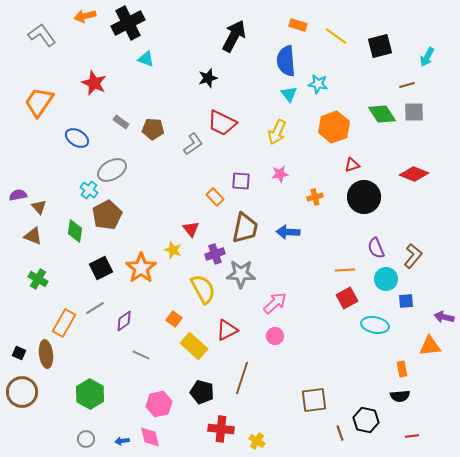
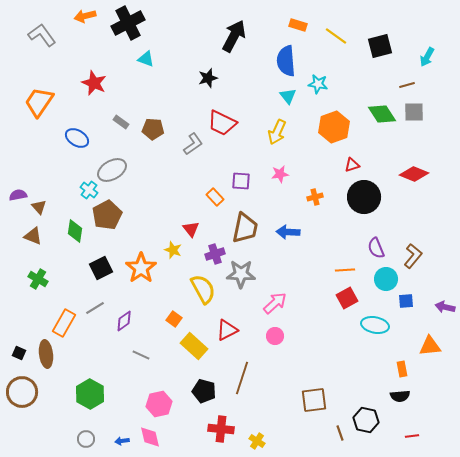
cyan triangle at (289, 94): moved 1 px left, 2 px down
purple arrow at (444, 317): moved 1 px right, 10 px up
black pentagon at (202, 392): moved 2 px right, 1 px up
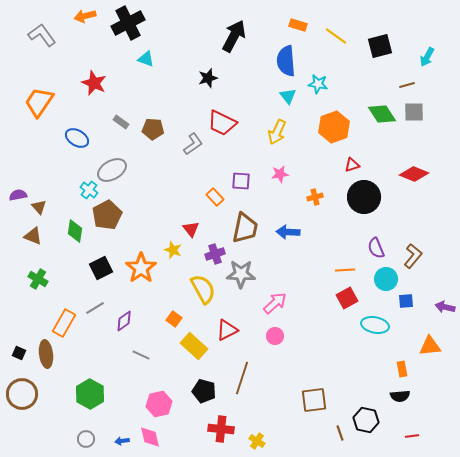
brown circle at (22, 392): moved 2 px down
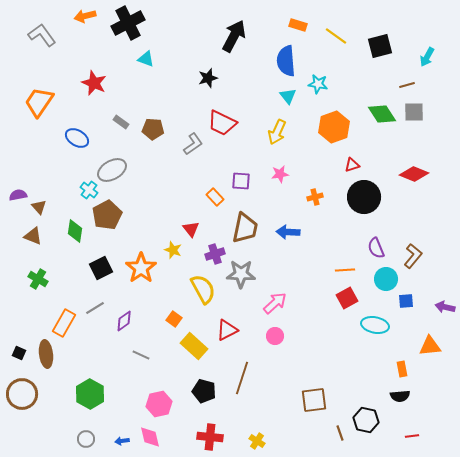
red cross at (221, 429): moved 11 px left, 8 px down
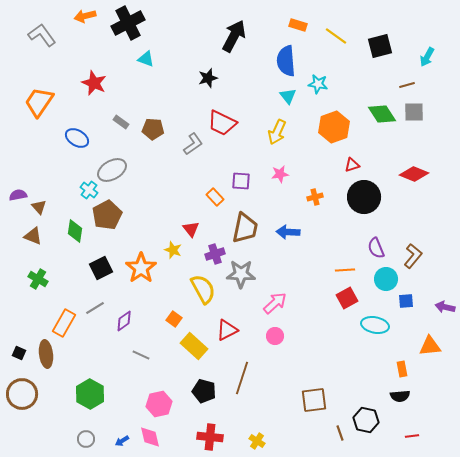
blue arrow at (122, 441): rotated 24 degrees counterclockwise
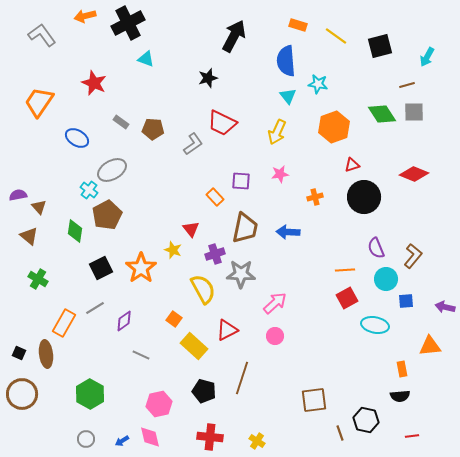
brown triangle at (33, 236): moved 4 px left; rotated 18 degrees clockwise
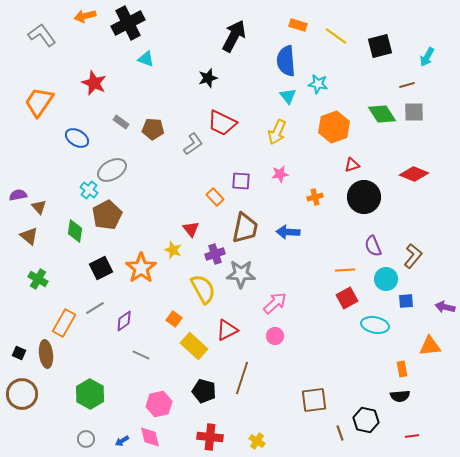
purple semicircle at (376, 248): moved 3 px left, 2 px up
